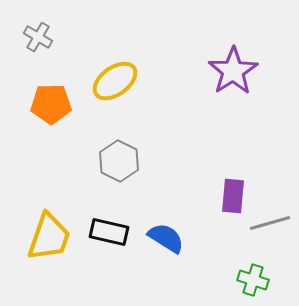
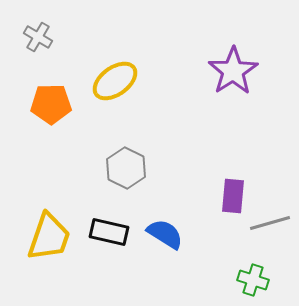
gray hexagon: moved 7 px right, 7 px down
blue semicircle: moved 1 px left, 4 px up
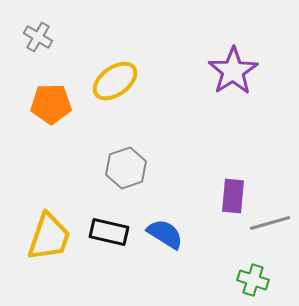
gray hexagon: rotated 15 degrees clockwise
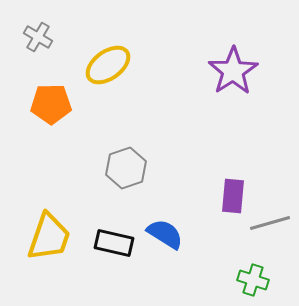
yellow ellipse: moved 7 px left, 16 px up
black rectangle: moved 5 px right, 11 px down
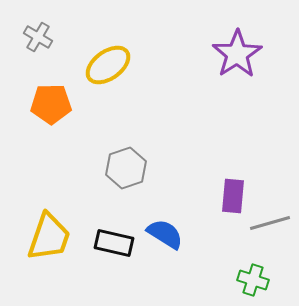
purple star: moved 4 px right, 17 px up
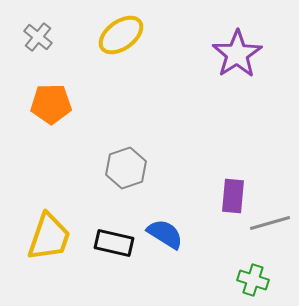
gray cross: rotated 8 degrees clockwise
yellow ellipse: moved 13 px right, 30 px up
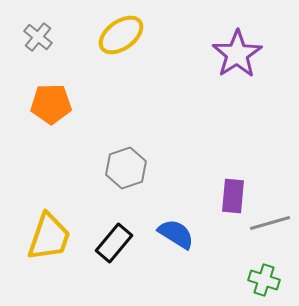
blue semicircle: moved 11 px right
black rectangle: rotated 63 degrees counterclockwise
green cross: moved 11 px right
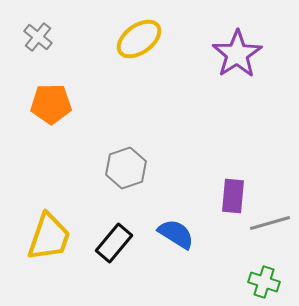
yellow ellipse: moved 18 px right, 4 px down
green cross: moved 2 px down
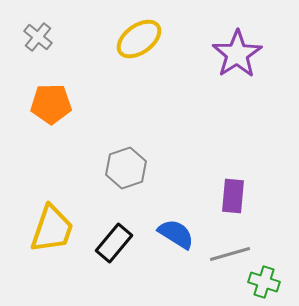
gray line: moved 40 px left, 31 px down
yellow trapezoid: moved 3 px right, 8 px up
